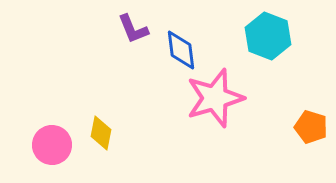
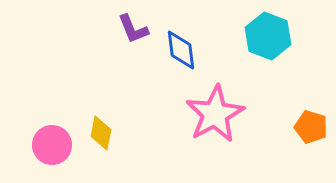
pink star: moved 16 px down; rotated 12 degrees counterclockwise
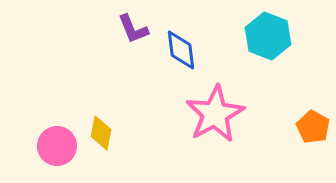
orange pentagon: moved 2 px right; rotated 12 degrees clockwise
pink circle: moved 5 px right, 1 px down
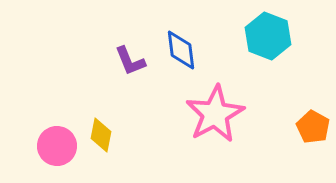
purple L-shape: moved 3 px left, 32 px down
yellow diamond: moved 2 px down
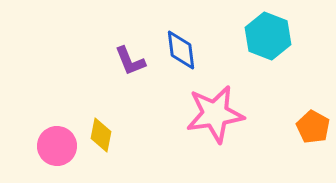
pink star: rotated 20 degrees clockwise
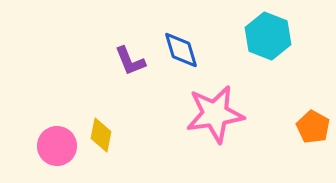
blue diamond: rotated 9 degrees counterclockwise
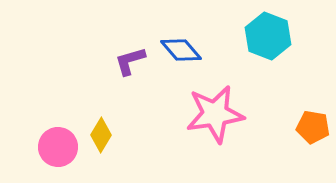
blue diamond: rotated 24 degrees counterclockwise
purple L-shape: rotated 96 degrees clockwise
orange pentagon: rotated 20 degrees counterclockwise
yellow diamond: rotated 20 degrees clockwise
pink circle: moved 1 px right, 1 px down
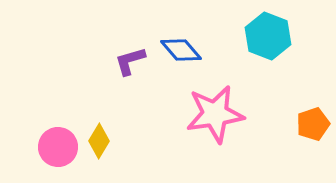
orange pentagon: moved 3 px up; rotated 28 degrees counterclockwise
yellow diamond: moved 2 px left, 6 px down
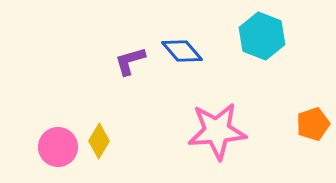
cyan hexagon: moved 6 px left
blue diamond: moved 1 px right, 1 px down
pink star: moved 2 px right, 17 px down; rotated 4 degrees clockwise
